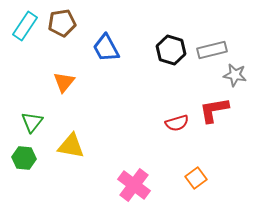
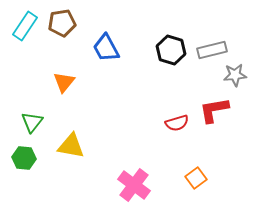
gray star: rotated 15 degrees counterclockwise
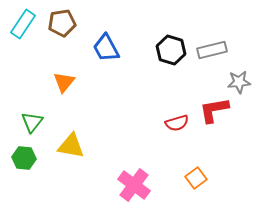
cyan rectangle: moved 2 px left, 2 px up
gray star: moved 4 px right, 7 px down
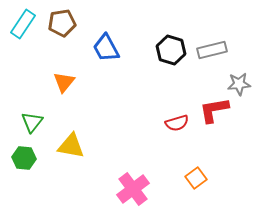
gray star: moved 2 px down
pink cross: moved 1 px left, 4 px down; rotated 16 degrees clockwise
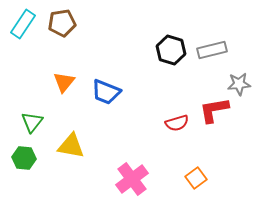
blue trapezoid: moved 44 px down; rotated 40 degrees counterclockwise
pink cross: moved 1 px left, 10 px up
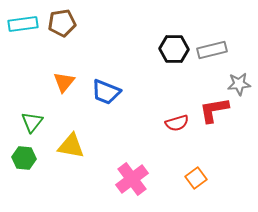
cyan rectangle: rotated 48 degrees clockwise
black hexagon: moved 3 px right, 1 px up; rotated 16 degrees counterclockwise
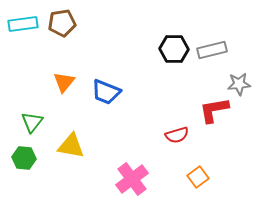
red semicircle: moved 12 px down
orange square: moved 2 px right, 1 px up
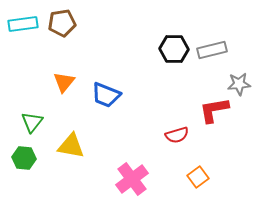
blue trapezoid: moved 3 px down
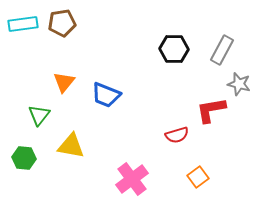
gray rectangle: moved 10 px right; rotated 48 degrees counterclockwise
gray star: rotated 20 degrees clockwise
red L-shape: moved 3 px left
green triangle: moved 7 px right, 7 px up
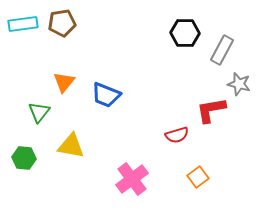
black hexagon: moved 11 px right, 16 px up
green triangle: moved 3 px up
